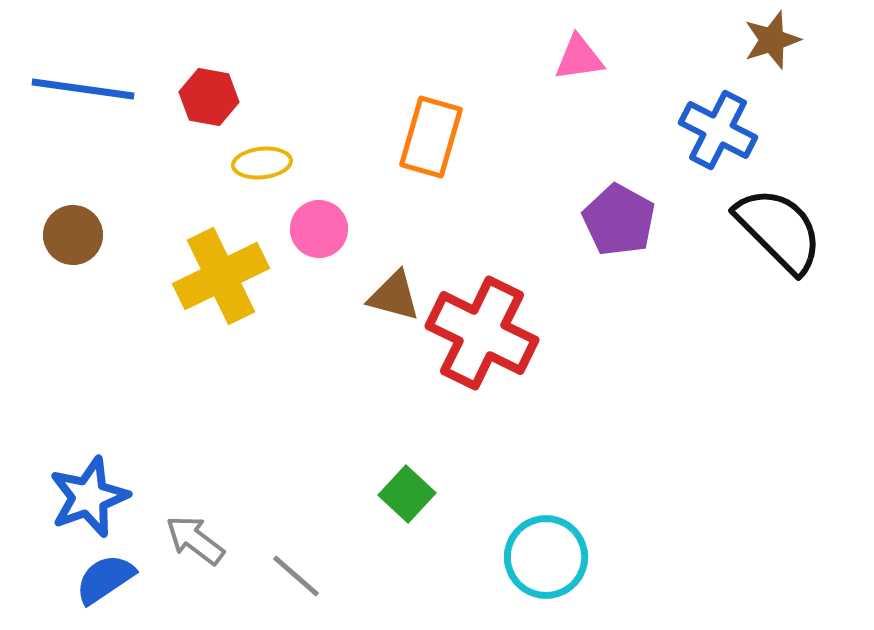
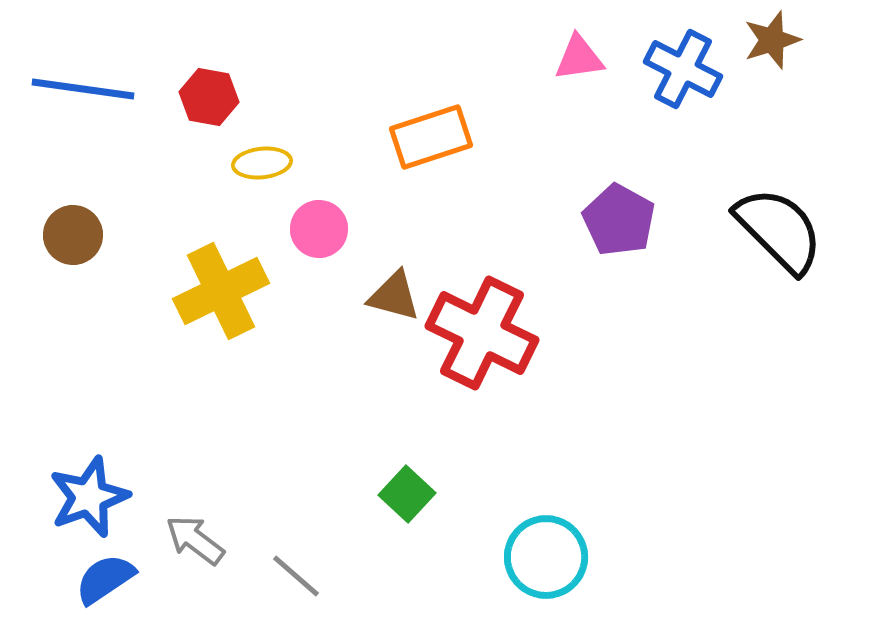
blue cross: moved 35 px left, 61 px up
orange rectangle: rotated 56 degrees clockwise
yellow cross: moved 15 px down
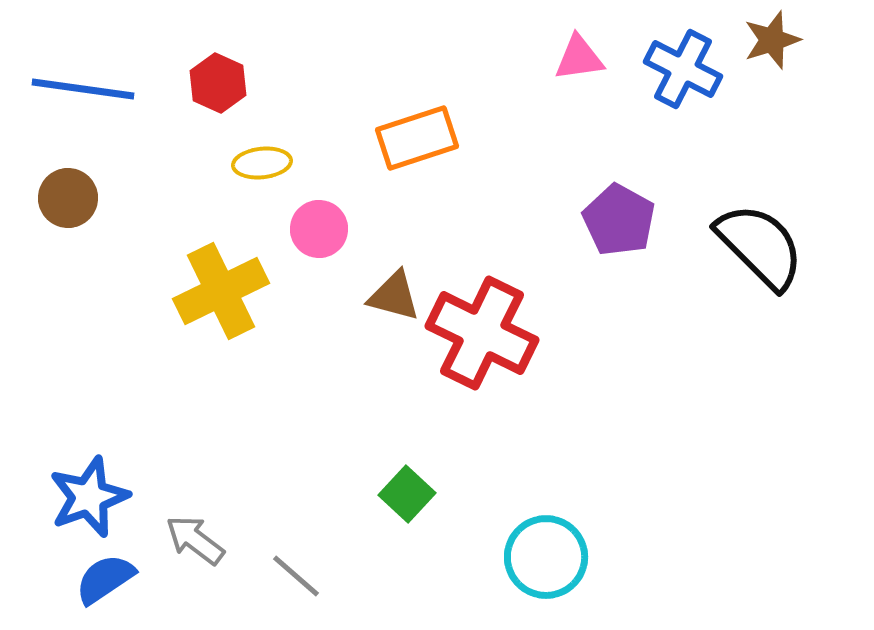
red hexagon: moved 9 px right, 14 px up; rotated 14 degrees clockwise
orange rectangle: moved 14 px left, 1 px down
black semicircle: moved 19 px left, 16 px down
brown circle: moved 5 px left, 37 px up
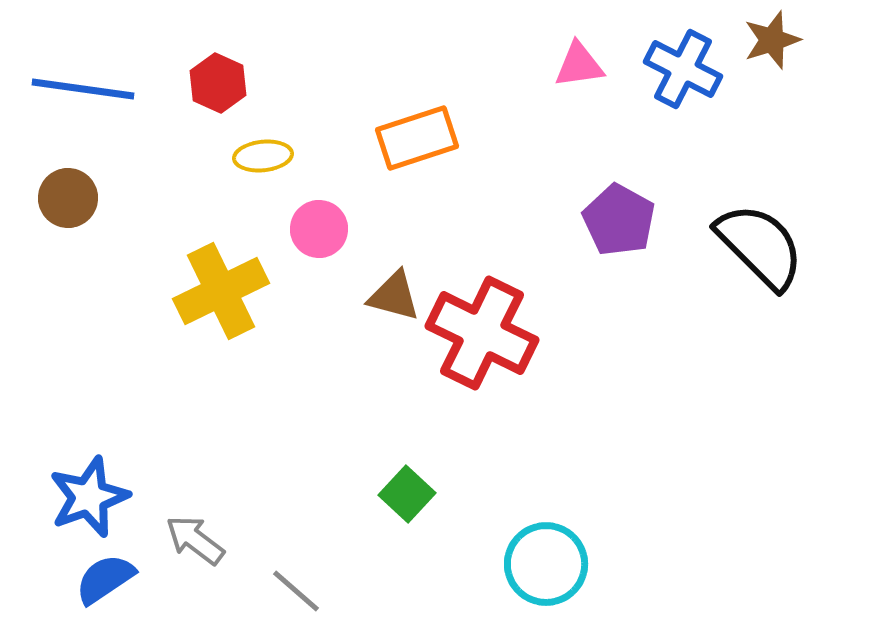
pink triangle: moved 7 px down
yellow ellipse: moved 1 px right, 7 px up
cyan circle: moved 7 px down
gray line: moved 15 px down
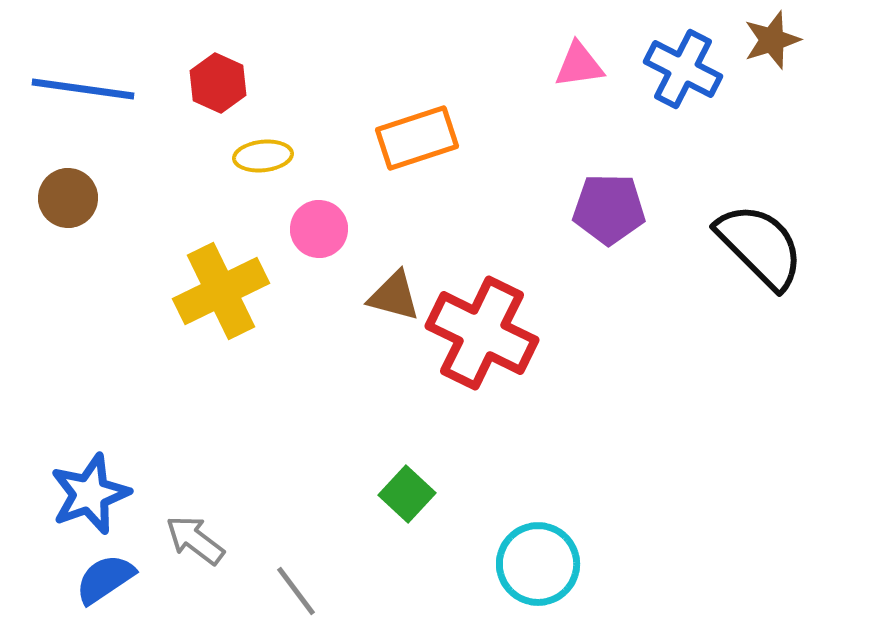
purple pentagon: moved 10 px left, 11 px up; rotated 28 degrees counterclockwise
blue star: moved 1 px right, 3 px up
cyan circle: moved 8 px left
gray line: rotated 12 degrees clockwise
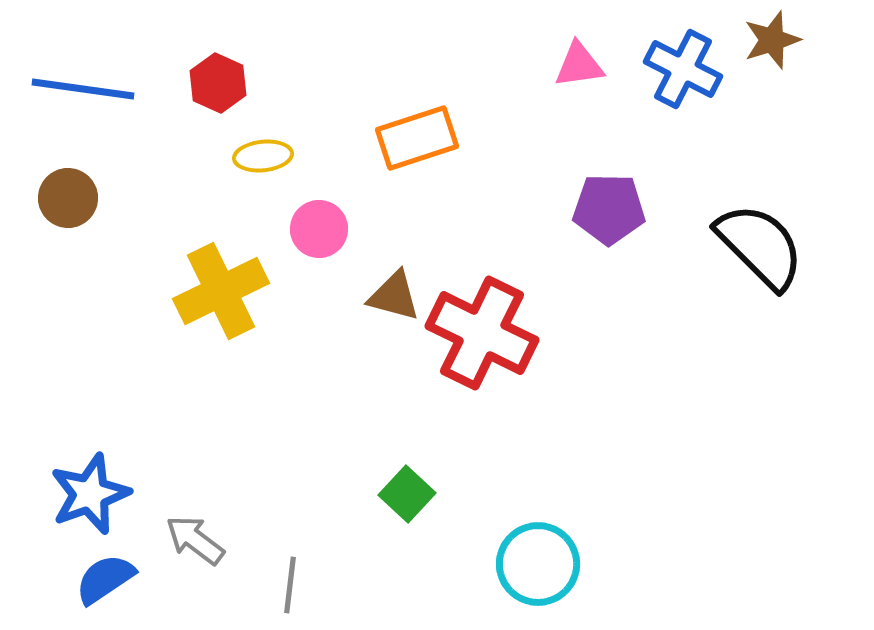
gray line: moved 6 px left, 6 px up; rotated 44 degrees clockwise
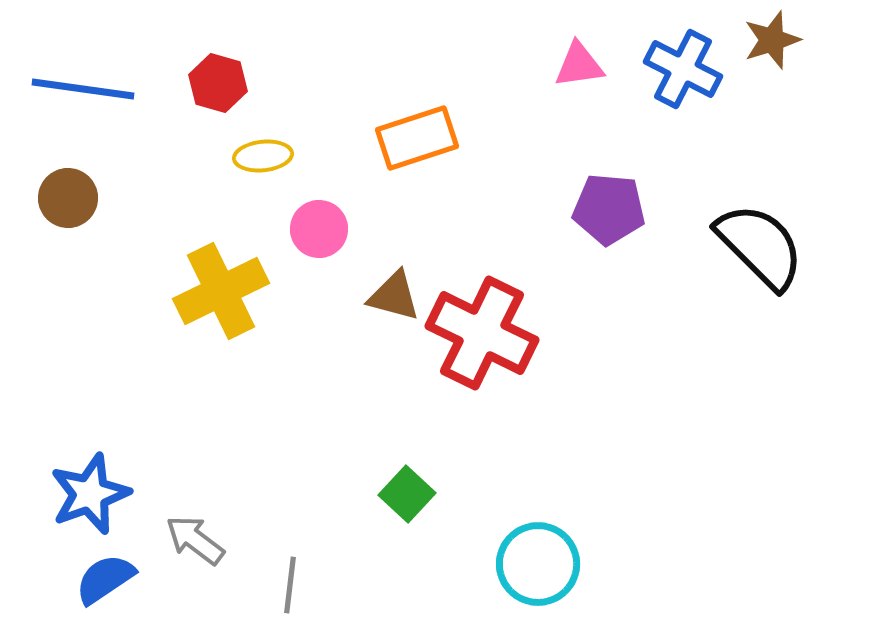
red hexagon: rotated 8 degrees counterclockwise
purple pentagon: rotated 4 degrees clockwise
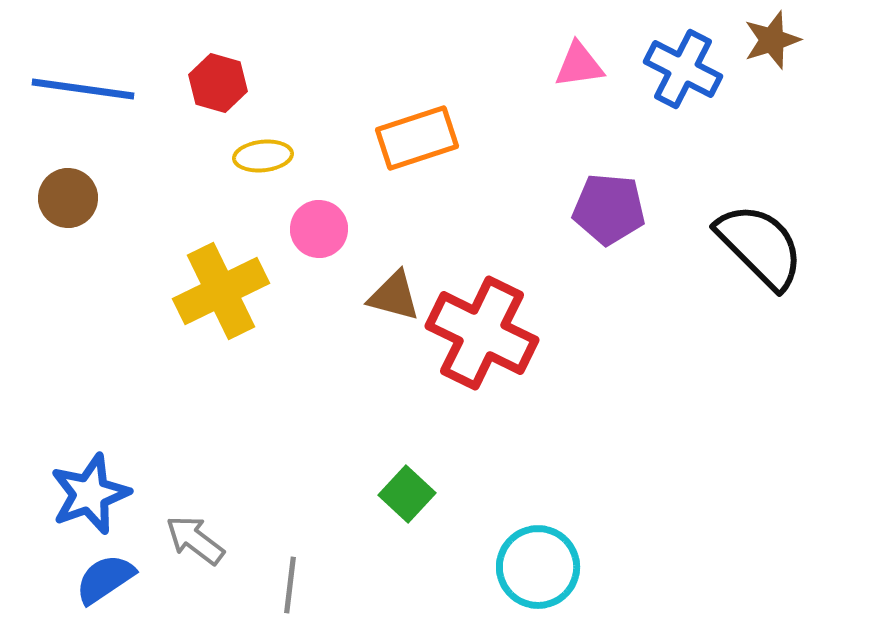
cyan circle: moved 3 px down
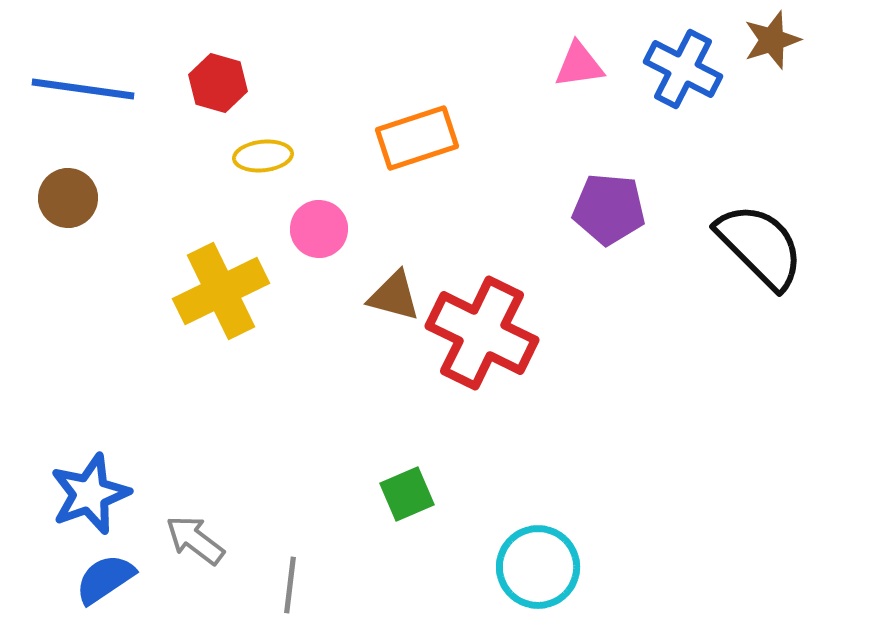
green square: rotated 24 degrees clockwise
